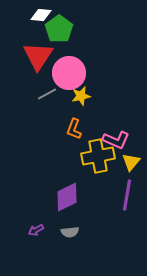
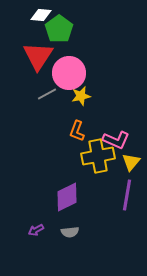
orange L-shape: moved 3 px right, 2 px down
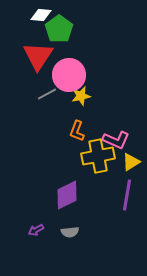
pink circle: moved 2 px down
yellow triangle: rotated 18 degrees clockwise
purple diamond: moved 2 px up
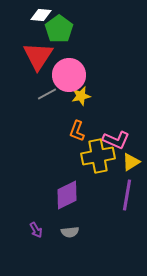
purple arrow: rotated 91 degrees counterclockwise
